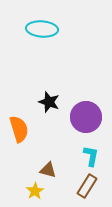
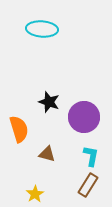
purple circle: moved 2 px left
brown triangle: moved 1 px left, 16 px up
brown rectangle: moved 1 px right, 1 px up
yellow star: moved 3 px down
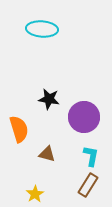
black star: moved 3 px up; rotated 10 degrees counterclockwise
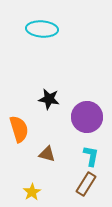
purple circle: moved 3 px right
brown rectangle: moved 2 px left, 1 px up
yellow star: moved 3 px left, 2 px up
